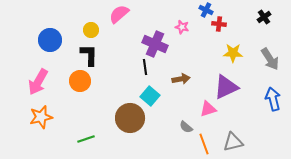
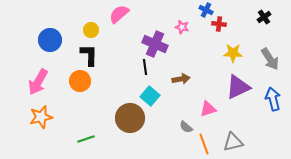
purple triangle: moved 12 px right
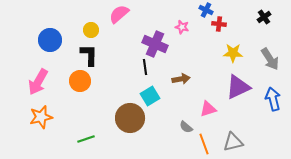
cyan square: rotated 18 degrees clockwise
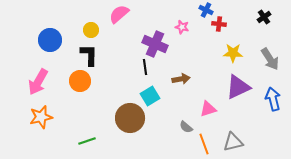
green line: moved 1 px right, 2 px down
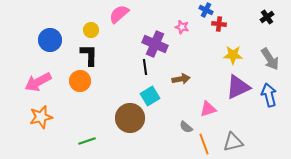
black cross: moved 3 px right
yellow star: moved 2 px down
pink arrow: rotated 32 degrees clockwise
blue arrow: moved 4 px left, 4 px up
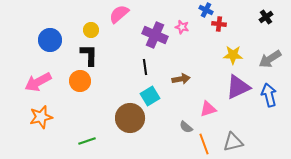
black cross: moved 1 px left
purple cross: moved 9 px up
gray arrow: rotated 90 degrees clockwise
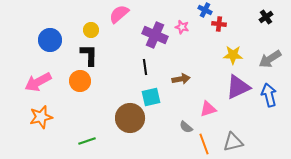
blue cross: moved 1 px left
cyan square: moved 1 px right, 1 px down; rotated 18 degrees clockwise
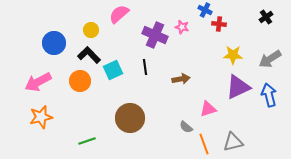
blue circle: moved 4 px right, 3 px down
black L-shape: rotated 45 degrees counterclockwise
cyan square: moved 38 px left, 27 px up; rotated 12 degrees counterclockwise
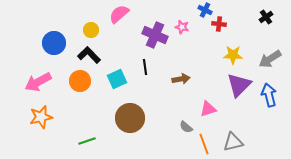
cyan square: moved 4 px right, 9 px down
purple triangle: moved 1 px right, 2 px up; rotated 20 degrees counterclockwise
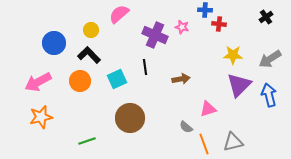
blue cross: rotated 24 degrees counterclockwise
